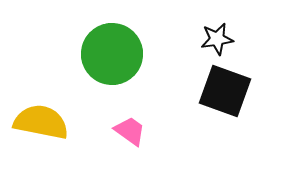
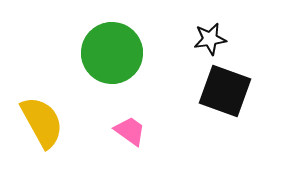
black star: moved 7 px left
green circle: moved 1 px up
yellow semicircle: moved 1 px right; rotated 50 degrees clockwise
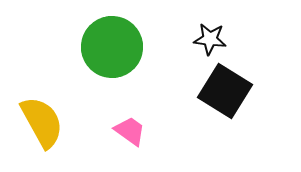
black star: rotated 16 degrees clockwise
green circle: moved 6 px up
black square: rotated 12 degrees clockwise
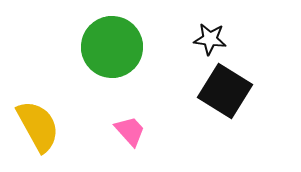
yellow semicircle: moved 4 px left, 4 px down
pink trapezoid: rotated 12 degrees clockwise
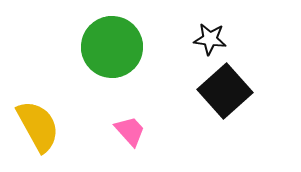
black square: rotated 16 degrees clockwise
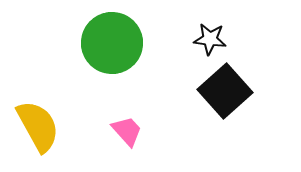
green circle: moved 4 px up
pink trapezoid: moved 3 px left
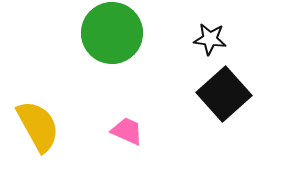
green circle: moved 10 px up
black square: moved 1 px left, 3 px down
pink trapezoid: rotated 24 degrees counterclockwise
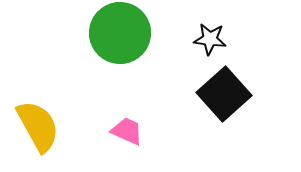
green circle: moved 8 px right
